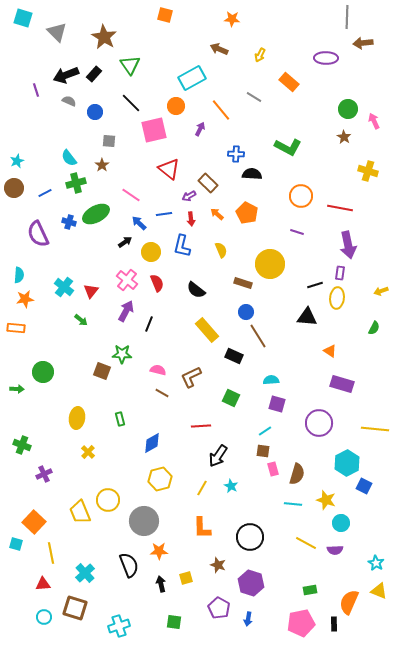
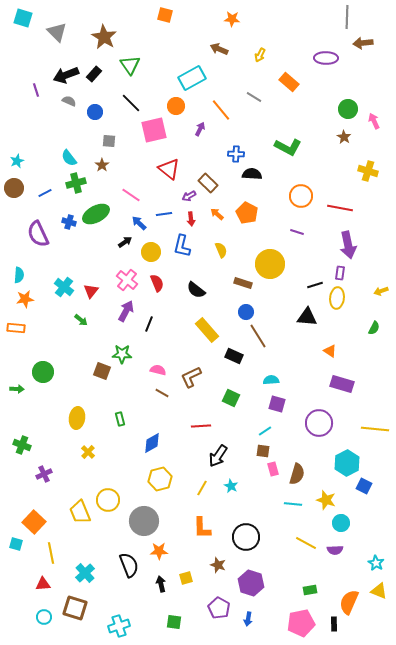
black circle at (250, 537): moved 4 px left
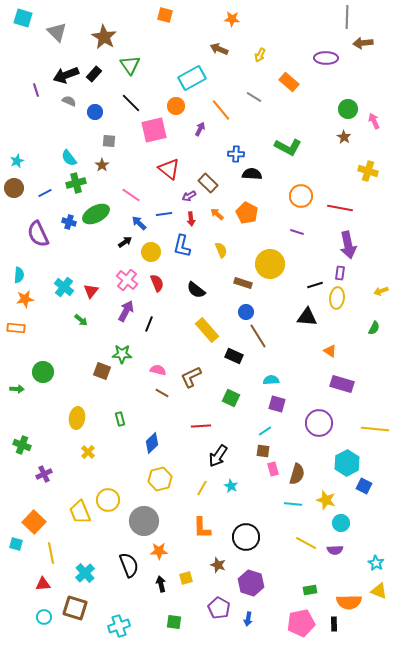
blue diamond at (152, 443): rotated 15 degrees counterclockwise
orange semicircle at (349, 602): rotated 115 degrees counterclockwise
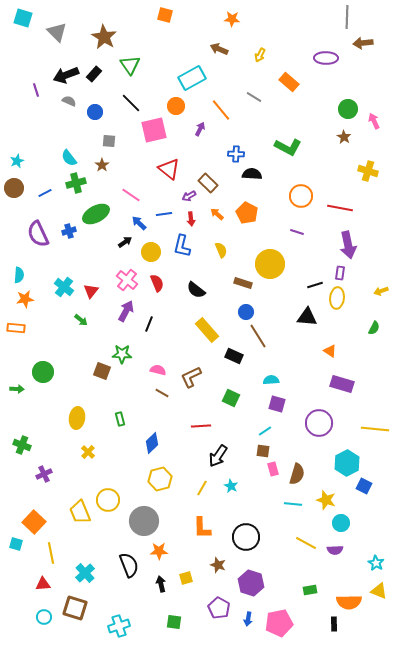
blue cross at (69, 222): moved 9 px down; rotated 32 degrees counterclockwise
pink pentagon at (301, 623): moved 22 px left
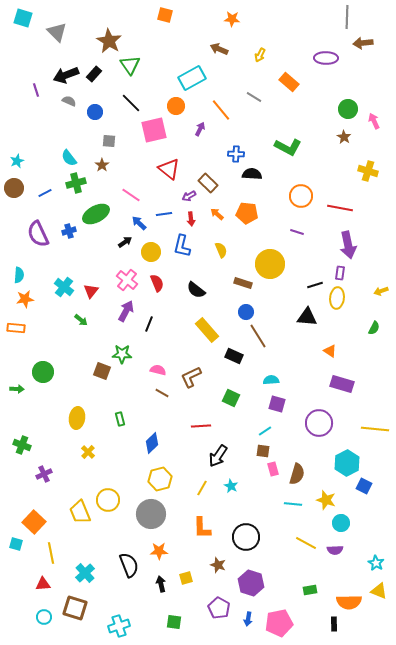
brown star at (104, 37): moved 5 px right, 4 px down
orange pentagon at (247, 213): rotated 20 degrees counterclockwise
gray circle at (144, 521): moved 7 px right, 7 px up
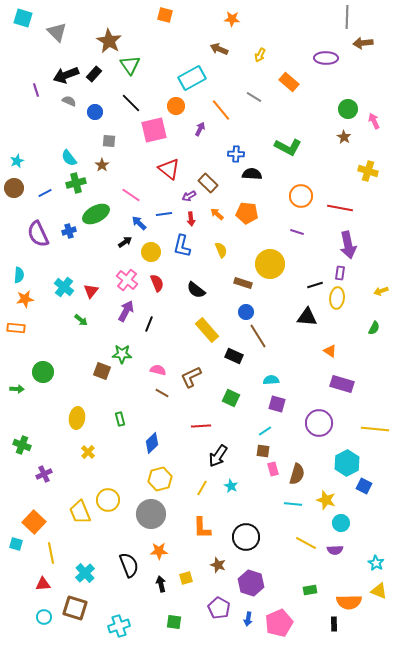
pink pentagon at (279, 623): rotated 12 degrees counterclockwise
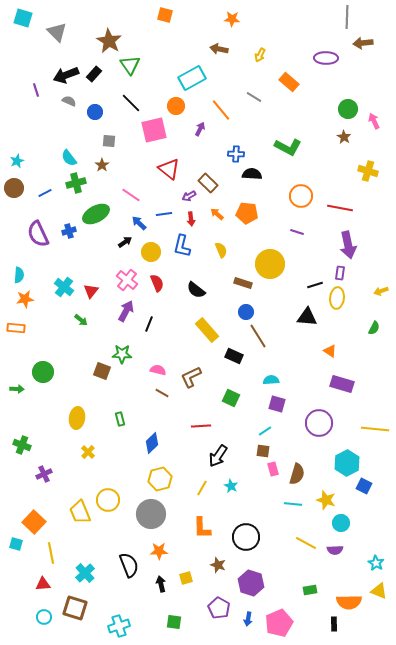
brown arrow at (219, 49): rotated 12 degrees counterclockwise
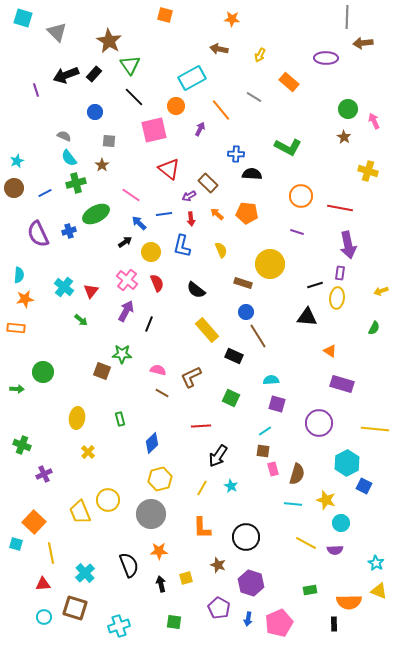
gray semicircle at (69, 101): moved 5 px left, 35 px down
black line at (131, 103): moved 3 px right, 6 px up
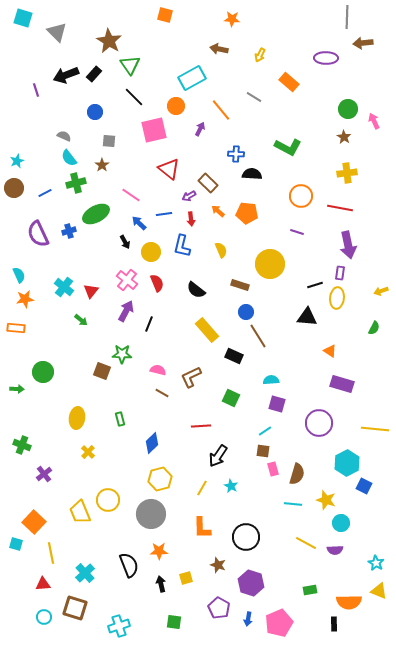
yellow cross at (368, 171): moved 21 px left, 2 px down; rotated 24 degrees counterclockwise
orange arrow at (217, 214): moved 1 px right, 3 px up
black arrow at (125, 242): rotated 96 degrees clockwise
cyan semicircle at (19, 275): rotated 28 degrees counterclockwise
brown rectangle at (243, 283): moved 3 px left, 2 px down
purple cross at (44, 474): rotated 14 degrees counterclockwise
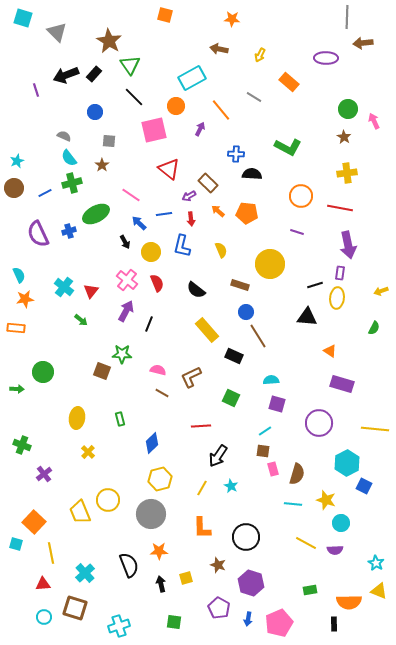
green cross at (76, 183): moved 4 px left
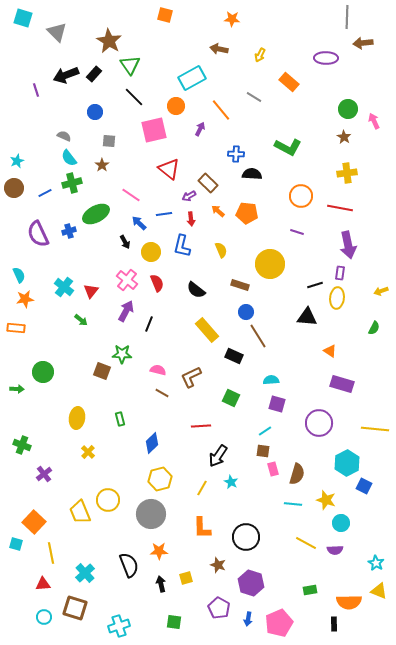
cyan star at (231, 486): moved 4 px up
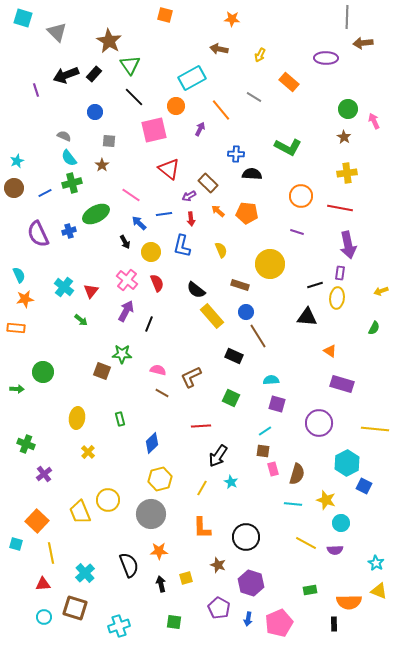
yellow rectangle at (207, 330): moved 5 px right, 14 px up
green cross at (22, 445): moved 4 px right, 1 px up
orange square at (34, 522): moved 3 px right, 1 px up
